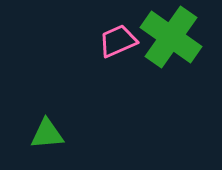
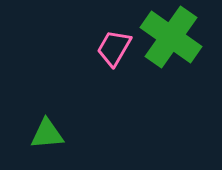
pink trapezoid: moved 4 px left, 7 px down; rotated 36 degrees counterclockwise
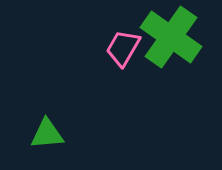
pink trapezoid: moved 9 px right
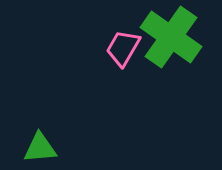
green triangle: moved 7 px left, 14 px down
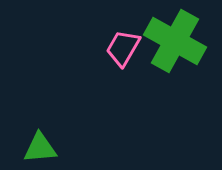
green cross: moved 4 px right, 4 px down; rotated 6 degrees counterclockwise
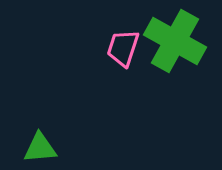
pink trapezoid: rotated 12 degrees counterclockwise
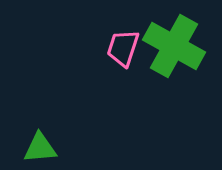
green cross: moved 1 px left, 5 px down
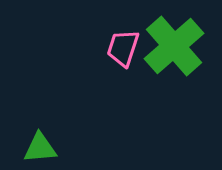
green cross: rotated 20 degrees clockwise
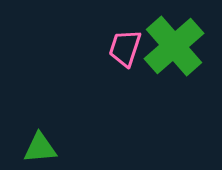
pink trapezoid: moved 2 px right
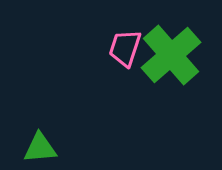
green cross: moved 3 px left, 9 px down
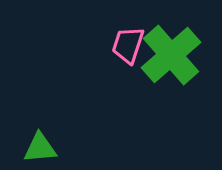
pink trapezoid: moved 3 px right, 3 px up
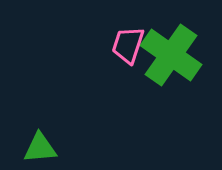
green cross: rotated 14 degrees counterclockwise
